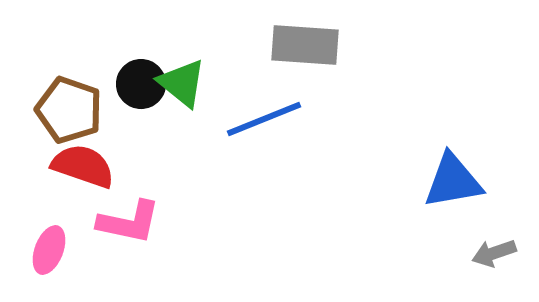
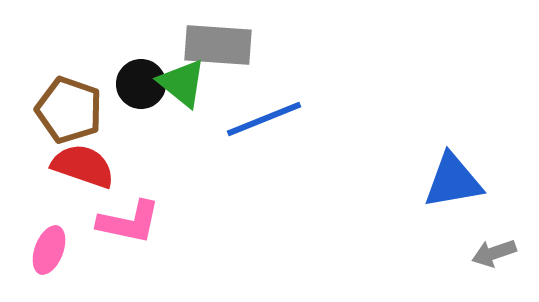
gray rectangle: moved 87 px left
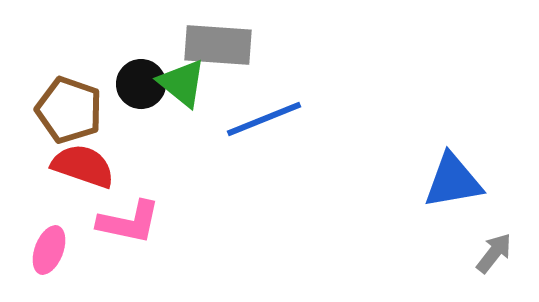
gray arrow: rotated 147 degrees clockwise
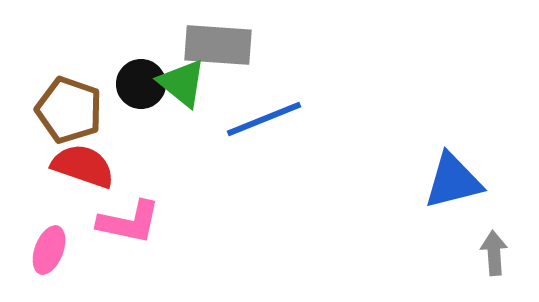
blue triangle: rotated 4 degrees counterclockwise
gray arrow: rotated 42 degrees counterclockwise
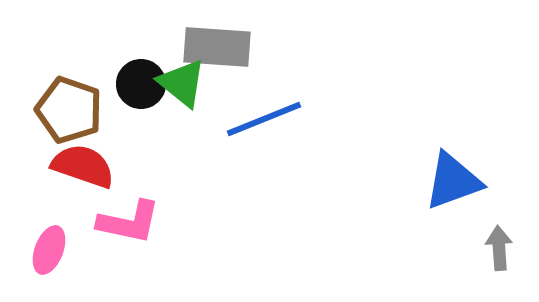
gray rectangle: moved 1 px left, 2 px down
blue triangle: rotated 6 degrees counterclockwise
gray arrow: moved 5 px right, 5 px up
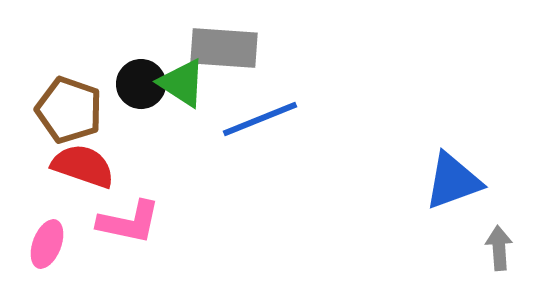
gray rectangle: moved 7 px right, 1 px down
green triangle: rotated 6 degrees counterclockwise
blue line: moved 4 px left
pink ellipse: moved 2 px left, 6 px up
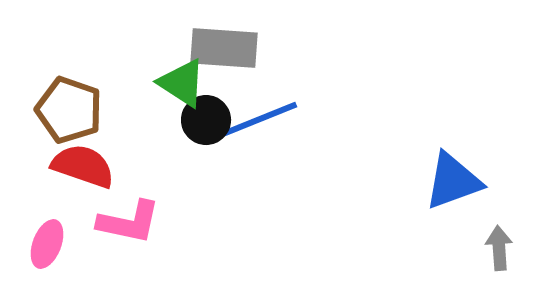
black circle: moved 65 px right, 36 px down
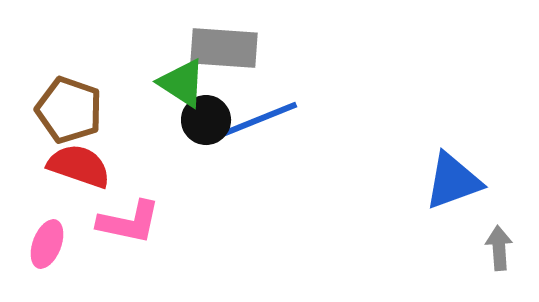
red semicircle: moved 4 px left
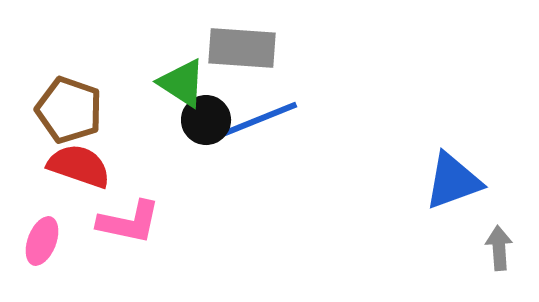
gray rectangle: moved 18 px right
pink ellipse: moved 5 px left, 3 px up
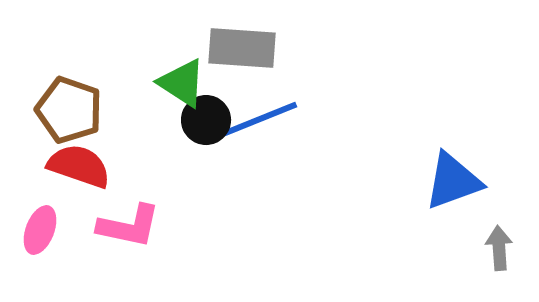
pink L-shape: moved 4 px down
pink ellipse: moved 2 px left, 11 px up
